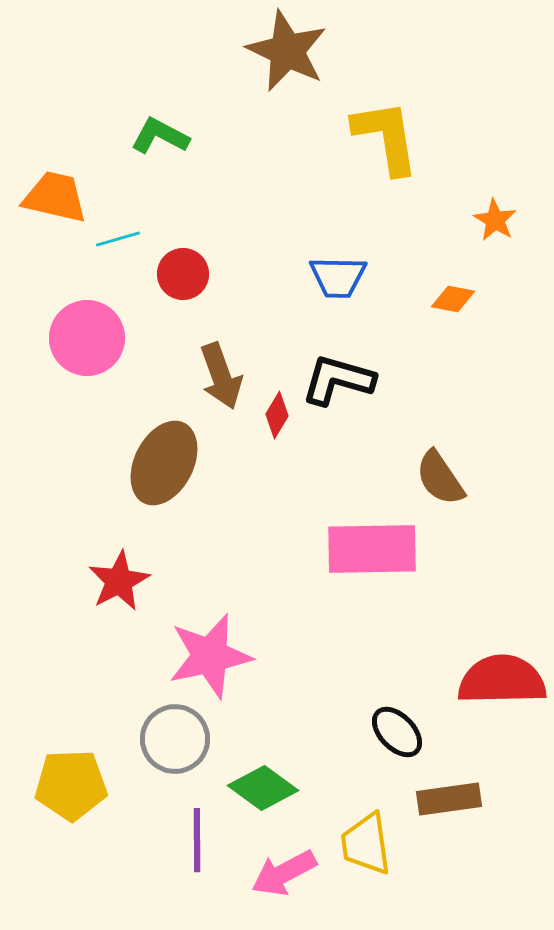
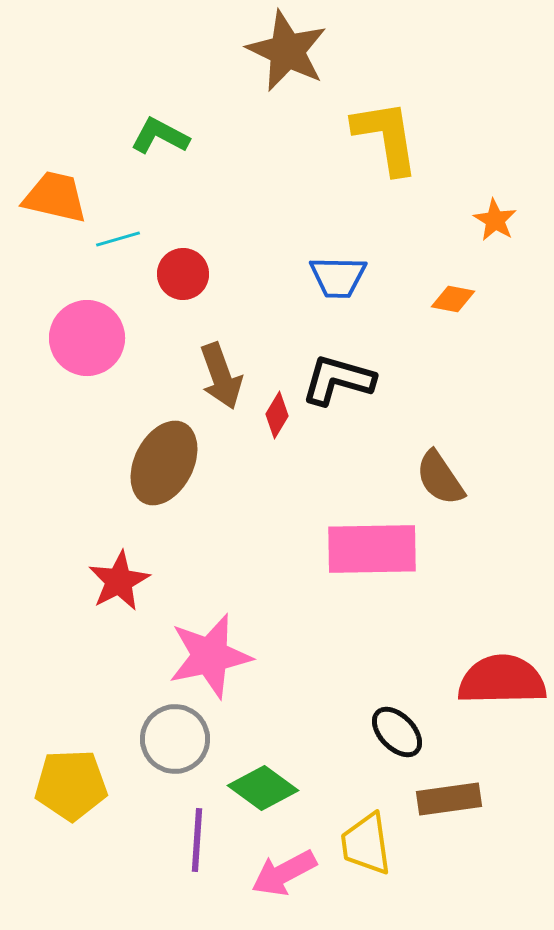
purple line: rotated 4 degrees clockwise
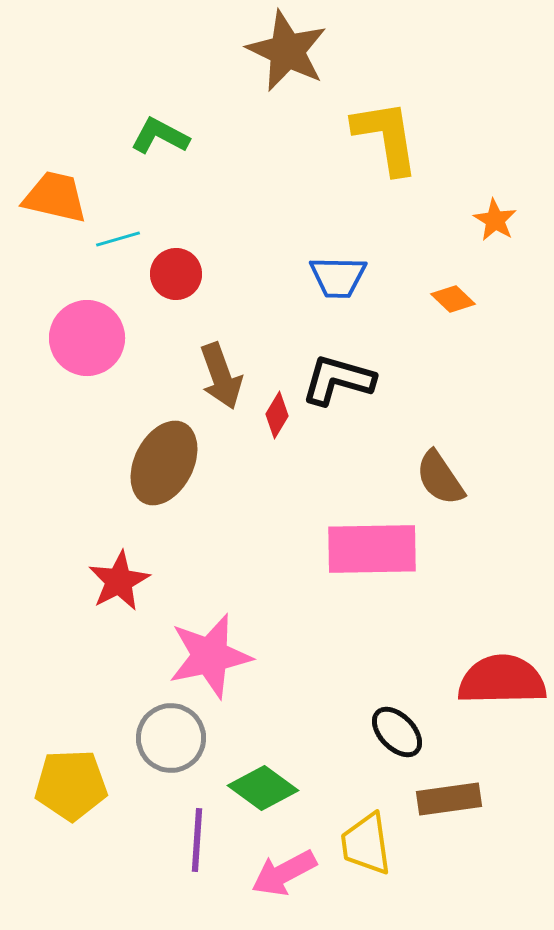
red circle: moved 7 px left
orange diamond: rotated 33 degrees clockwise
gray circle: moved 4 px left, 1 px up
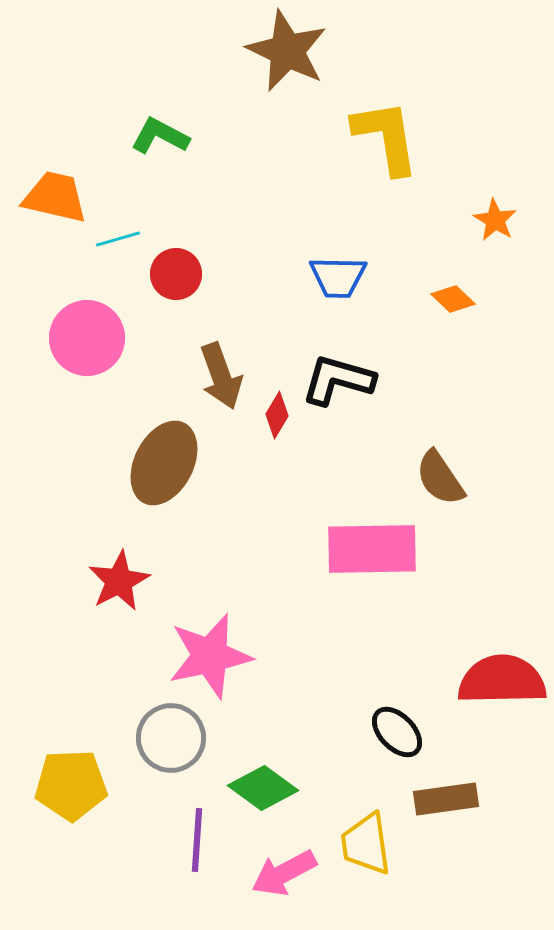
brown rectangle: moved 3 px left
